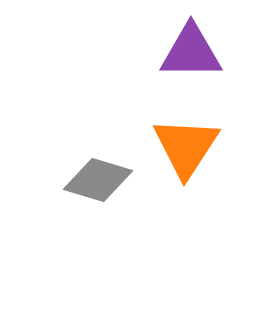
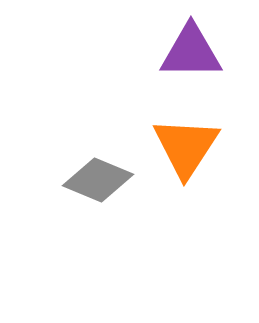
gray diamond: rotated 6 degrees clockwise
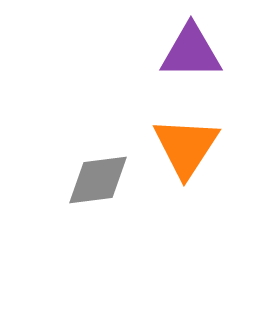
gray diamond: rotated 30 degrees counterclockwise
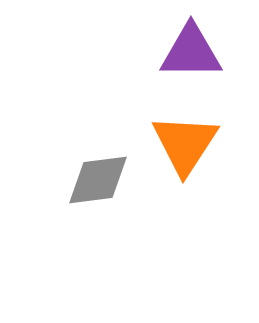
orange triangle: moved 1 px left, 3 px up
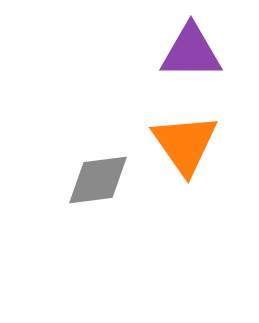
orange triangle: rotated 8 degrees counterclockwise
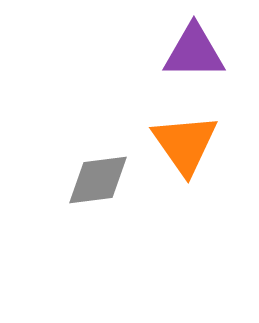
purple triangle: moved 3 px right
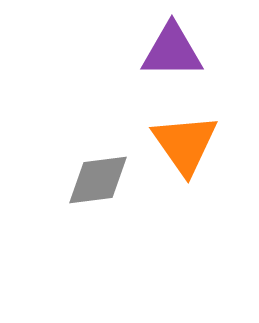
purple triangle: moved 22 px left, 1 px up
